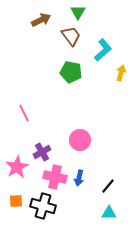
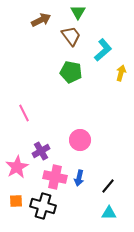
purple cross: moved 1 px left, 1 px up
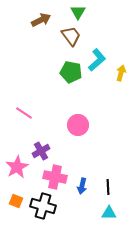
cyan L-shape: moved 6 px left, 10 px down
pink line: rotated 30 degrees counterclockwise
pink circle: moved 2 px left, 15 px up
blue arrow: moved 3 px right, 8 px down
black line: moved 1 px down; rotated 42 degrees counterclockwise
orange square: rotated 24 degrees clockwise
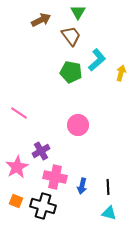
pink line: moved 5 px left
cyan triangle: rotated 14 degrees clockwise
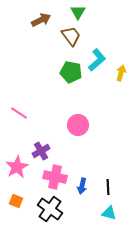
black cross: moved 7 px right, 3 px down; rotated 20 degrees clockwise
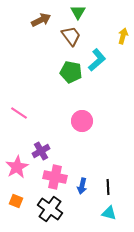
yellow arrow: moved 2 px right, 37 px up
pink circle: moved 4 px right, 4 px up
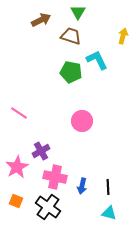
brown trapezoid: rotated 35 degrees counterclockwise
cyan L-shape: rotated 75 degrees counterclockwise
black cross: moved 2 px left, 2 px up
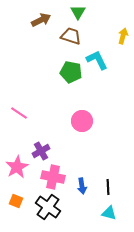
pink cross: moved 2 px left
blue arrow: rotated 21 degrees counterclockwise
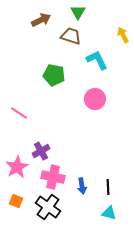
yellow arrow: moved 1 px up; rotated 42 degrees counterclockwise
green pentagon: moved 17 px left, 3 px down
pink circle: moved 13 px right, 22 px up
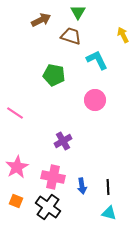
pink circle: moved 1 px down
pink line: moved 4 px left
purple cross: moved 22 px right, 10 px up
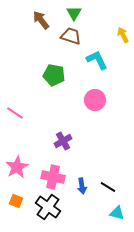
green triangle: moved 4 px left, 1 px down
brown arrow: rotated 102 degrees counterclockwise
black line: rotated 56 degrees counterclockwise
cyan triangle: moved 8 px right
